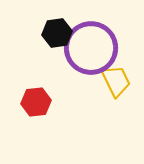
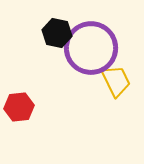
black hexagon: rotated 20 degrees clockwise
red hexagon: moved 17 px left, 5 px down
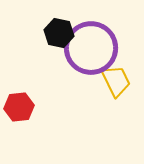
black hexagon: moved 2 px right
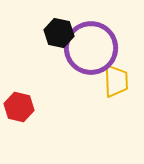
yellow trapezoid: rotated 24 degrees clockwise
red hexagon: rotated 20 degrees clockwise
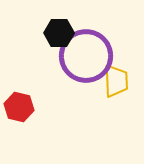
black hexagon: rotated 12 degrees counterclockwise
purple circle: moved 5 px left, 8 px down
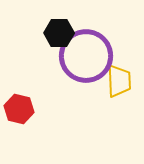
yellow trapezoid: moved 3 px right
red hexagon: moved 2 px down
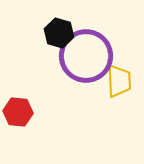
black hexagon: rotated 16 degrees clockwise
red hexagon: moved 1 px left, 3 px down; rotated 8 degrees counterclockwise
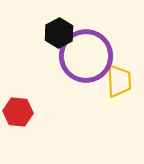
black hexagon: rotated 16 degrees clockwise
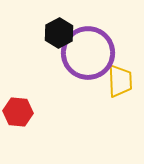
purple circle: moved 2 px right, 3 px up
yellow trapezoid: moved 1 px right
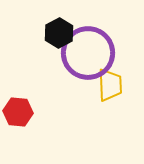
yellow trapezoid: moved 10 px left, 4 px down
